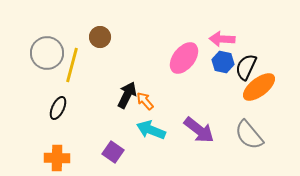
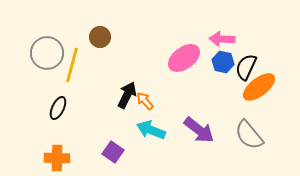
pink ellipse: rotated 16 degrees clockwise
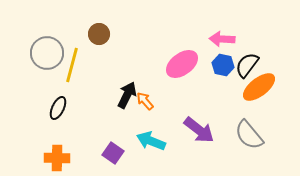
brown circle: moved 1 px left, 3 px up
pink ellipse: moved 2 px left, 6 px down
blue hexagon: moved 3 px down
black semicircle: moved 1 px right, 2 px up; rotated 12 degrees clockwise
cyan arrow: moved 11 px down
purple square: moved 1 px down
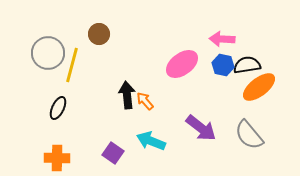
gray circle: moved 1 px right
black semicircle: rotated 44 degrees clockwise
black arrow: rotated 32 degrees counterclockwise
purple arrow: moved 2 px right, 2 px up
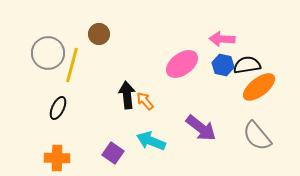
gray semicircle: moved 8 px right, 1 px down
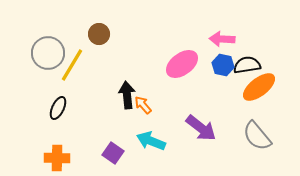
yellow line: rotated 16 degrees clockwise
orange arrow: moved 2 px left, 4 px down
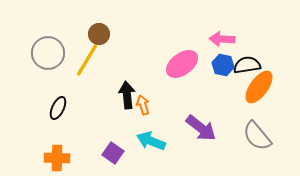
yellow line: moved 15 px right, 5 px up
orange ellipse: rotated 16 degrees counterclockwise
orange arrow: rotated 24 degrees clockwise
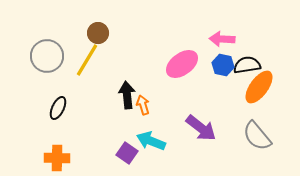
brown circle: moved 1 px left, 1 px up
gray circle: moved 1 px left, 3 px down
purple square: moved 14 px right
